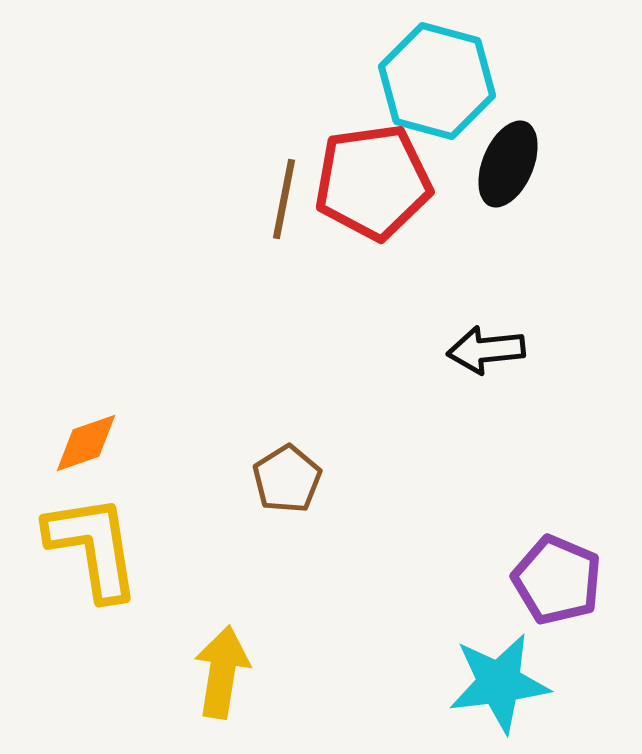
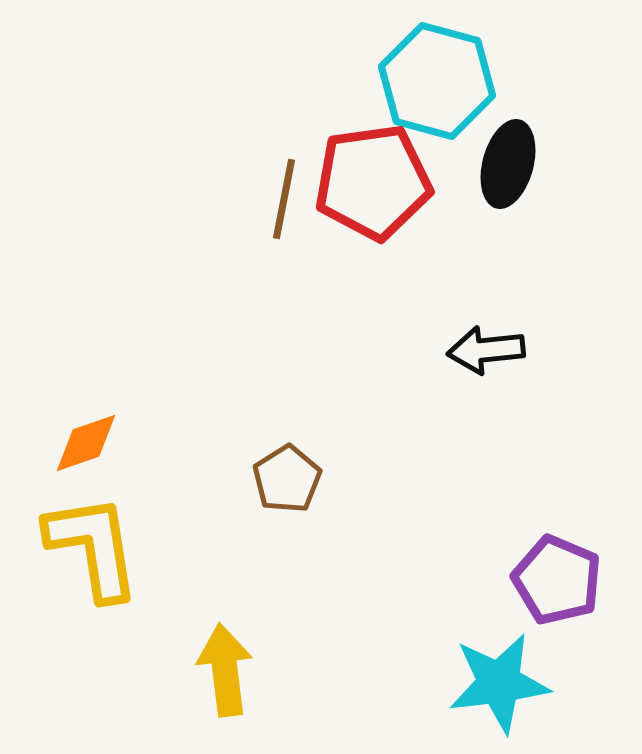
black ellipse: rotated 8 degrees counterclockwise
yellow arrow: moved 3 px right, 2 px up; rotated 16 degrees counterclockwise
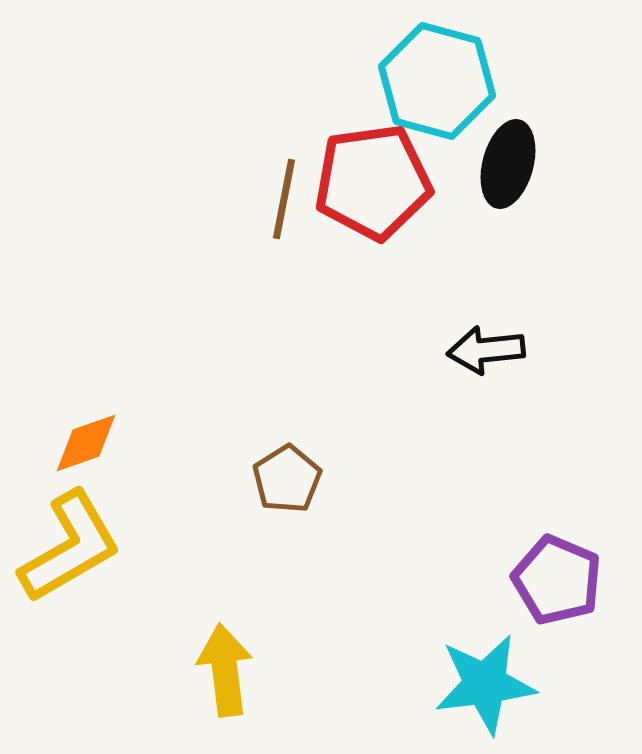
yellow L-shape: moved 23 px left; rotated 69 degrees clockwise
cyan star: moved 14 px left, 1 px down
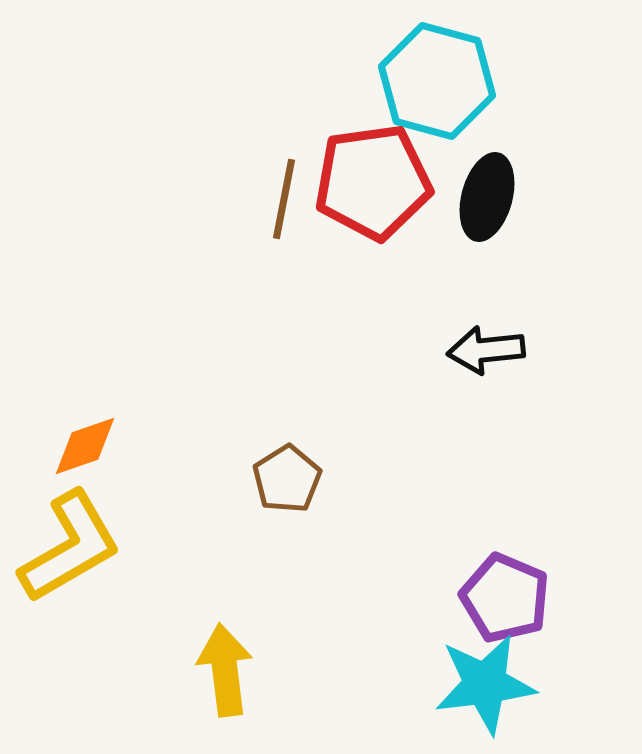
black ellipse: moved 21 px left, 33 px down
orange diamond: moved 1 px left, 3 px down
purple pentagon: moved 52 px left, 18 px down
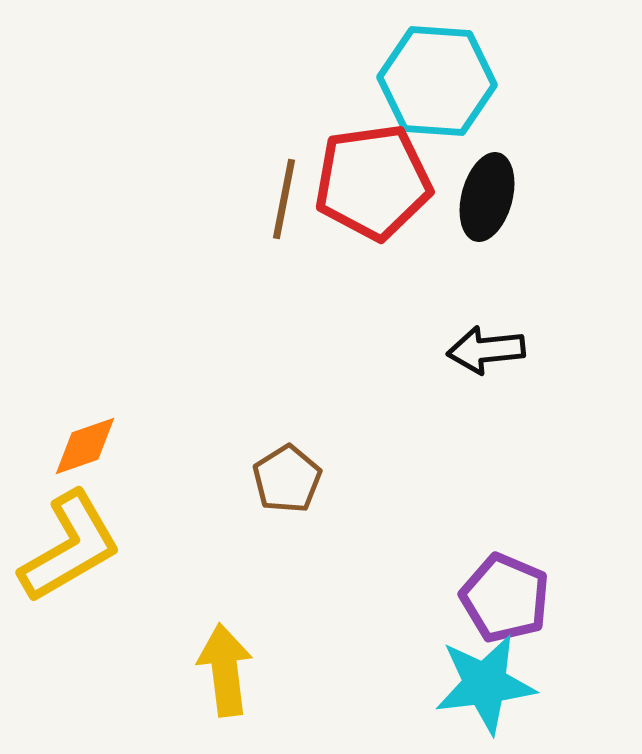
cyan hexagon: rotated 11 degrees counterclockwise
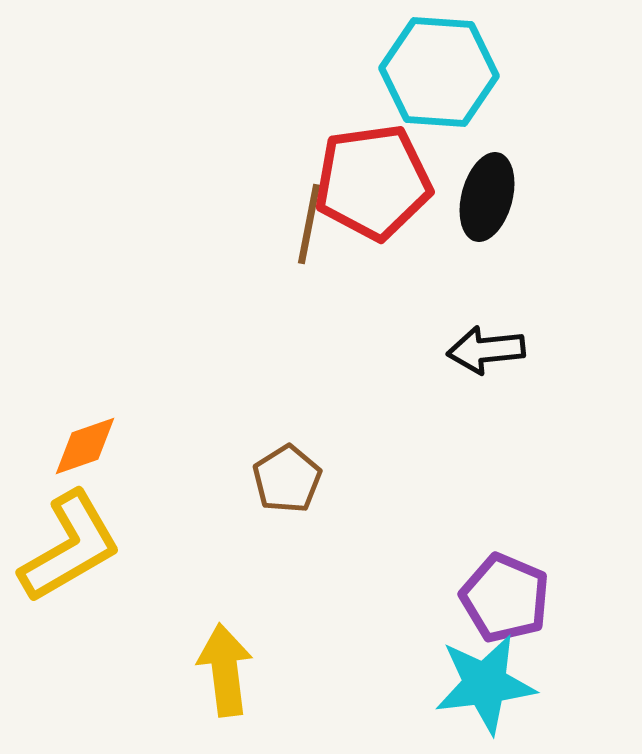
cyan hexagon: moved 2 px right, 9 px up
brown line: moved 25 px right, 25 px down
